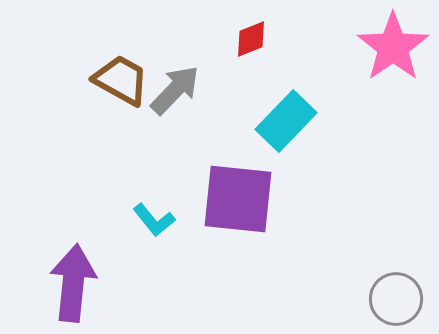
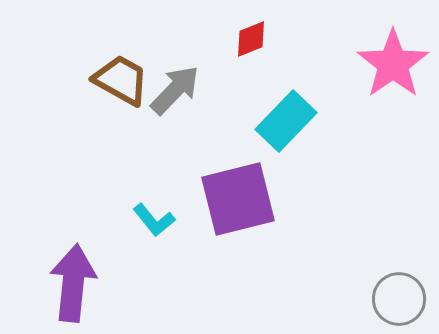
pink star: moved 17 px down
purple square: rotated 20 degrees counterclockwise
gray circle: moved 3 px right
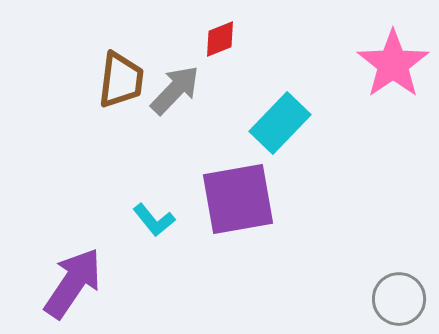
red diamond: moved 31 px left
brown trapezoid: rotated 68 degrees clockwise
cyan rectangle: moved 6 px left, 2 px down
purple square: rotated 4 degrees clockwise
purple arrow: rotated 28 degrees clockwise
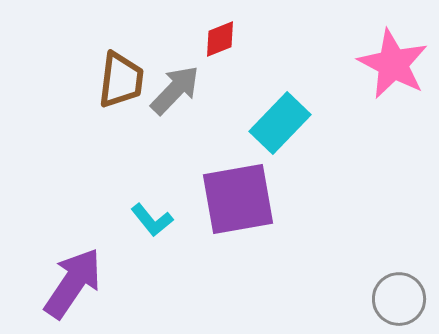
pink star: rotated 10 degrees counterclockwise
cyan L-shape: moved 2 px left
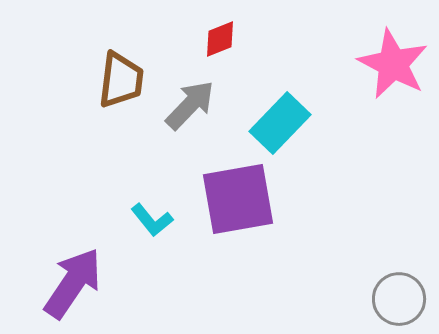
gray arrow: moved 15 px right, 15 px down
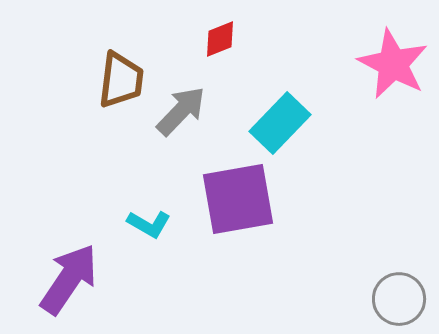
gray arrow: moved 9 px left, 6 px down
cyan L-shape: moved 3 px left, 4 px down; rotated 21 degrees counterclockwise
purple arrow: moved 4 px left, 4 px up
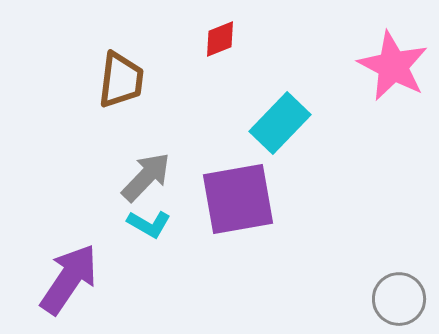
pink star: moved 2 px down
gray arrow: moved 35 px left, 66 px down
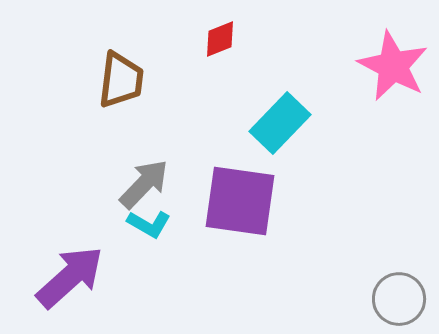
gray arrow: moved 2 px left, 7 px down
purple square: moved 2 px right, 2 px down; rotated 18 degrees clockwise
purple arrow: moved 1 px right, 2 px up; rotated 14 degrees clockwise
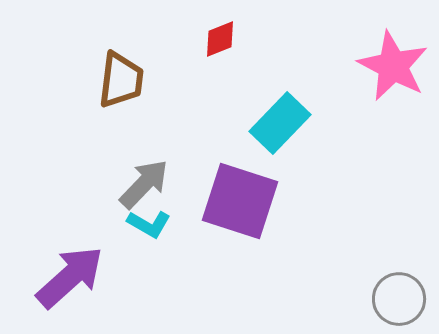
purple square: rotated 10 degrees clockwise
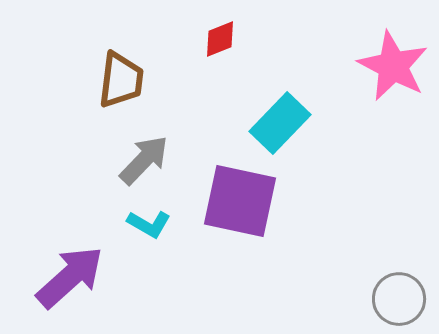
gray arrow: moved 24 px up
purple square: rotated 6 degrees counterclockwise
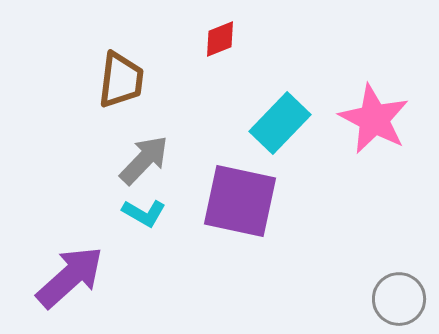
pink star: moved 19 px left, 53 px down
cyan L-shape: moved 5 px left, 11 px up
